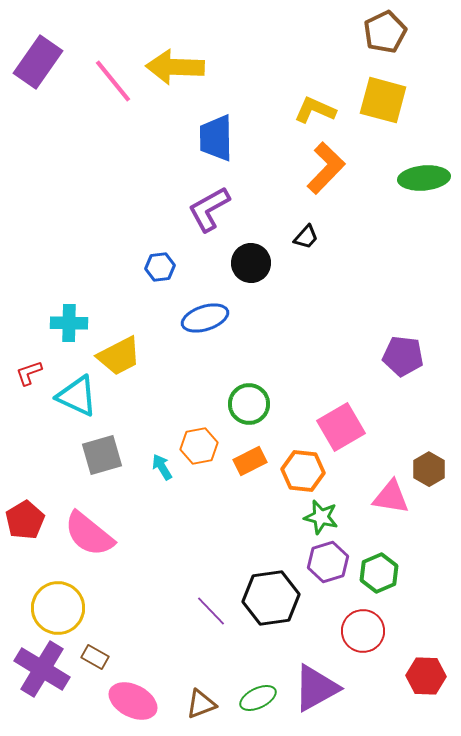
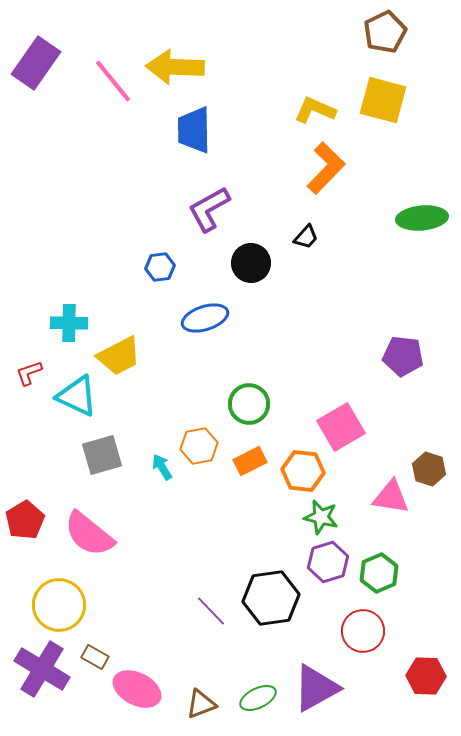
purple rectangle at (38, 62): moved 2 px left, 1 px down
blue trapezoid at (216, 138): moved 22 px left, 8 px up
green ellipse at (424, 178): moved 2 px left, 40 px down
brown hexagon at (429, 469): rotated 12 degrees counterclockwise
yellow circle at (58, 608): moved 1 px right, 3 px up
pink ellipse at (133, 701): moved 4 px right, 12 px up
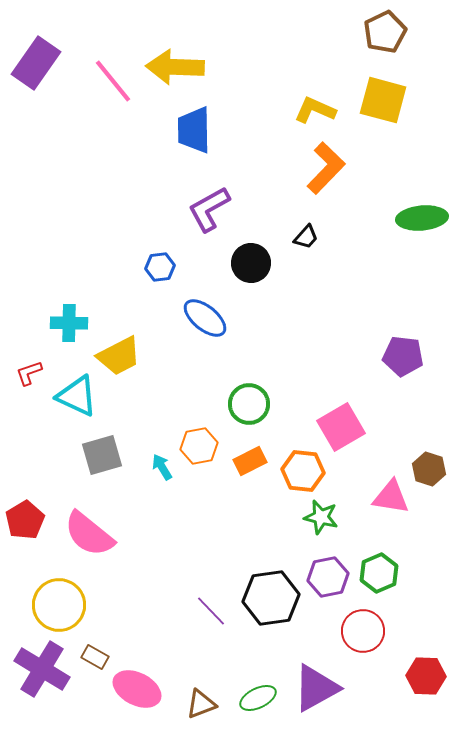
blue ellipse at (205, 318): rotated 57 degrees clockwise
purple hexagon at (328, 562): moved 15 px down; rotated 6 degrees clockwise
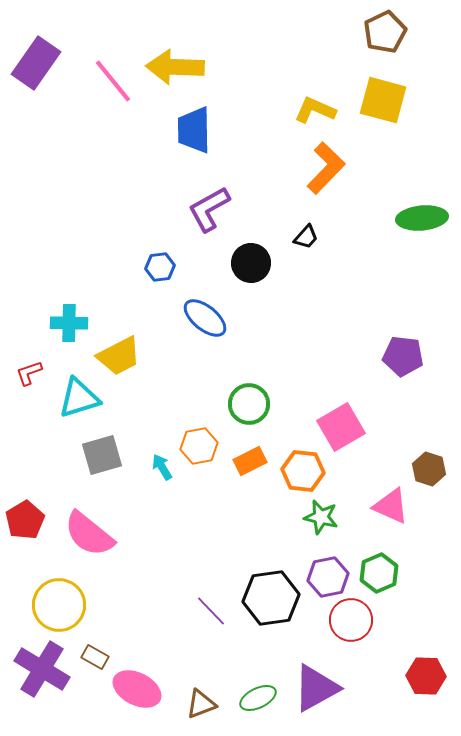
cyan triangle at (77, 396): moved 2 px right, 2 px down; rotated 42 degrees counterclockwise
pink triangle at (391, 497): moved 9 px down; rotated 15 degrees clockwise
red circle at (363, 631): moved 12 px left, 11 px up
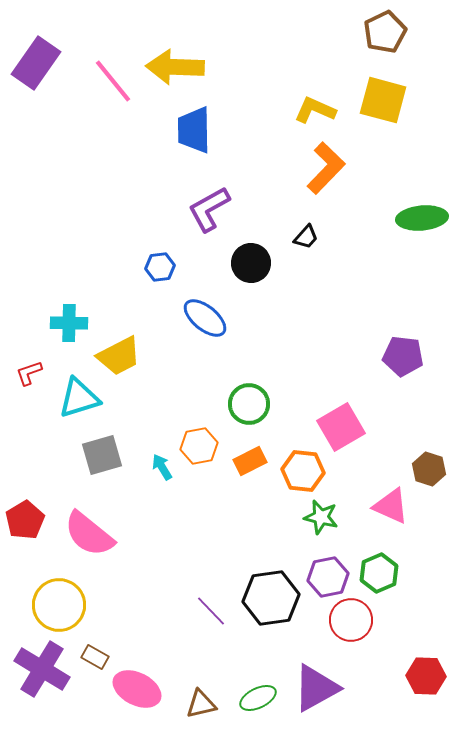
brown triangle at (201, 704): rotated 8 degrees clockwise
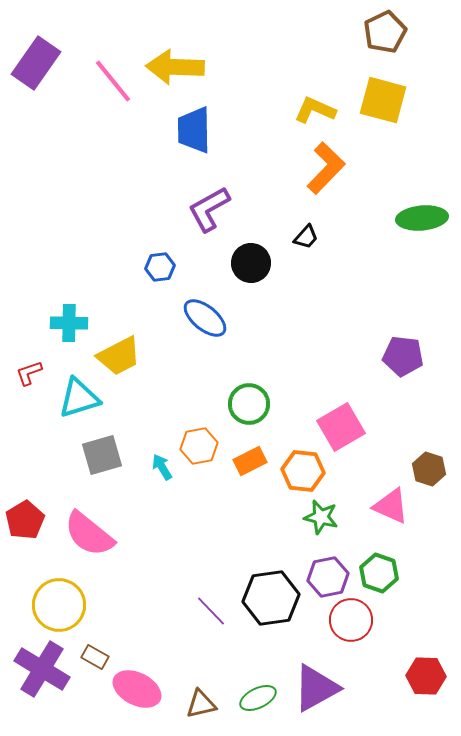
green hexagon at (379, 573): rotated 18 degrees counterclockwise
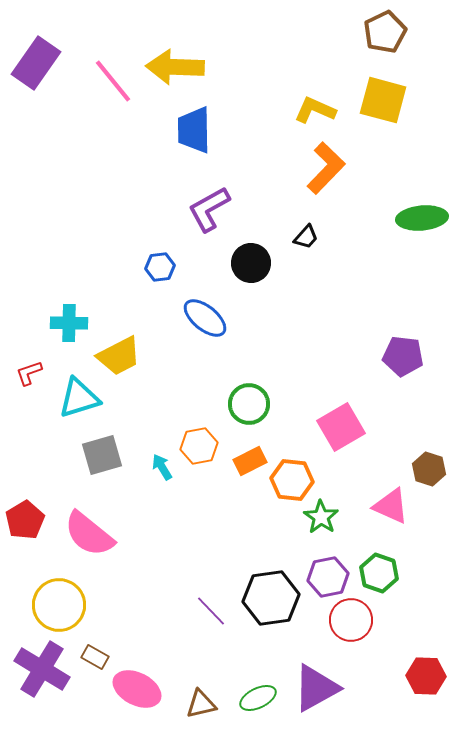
orange hexagon at (303, 471): moved 11 px left, 9 px down
green star at (321, 517): rotated 20 degrees clockwise
